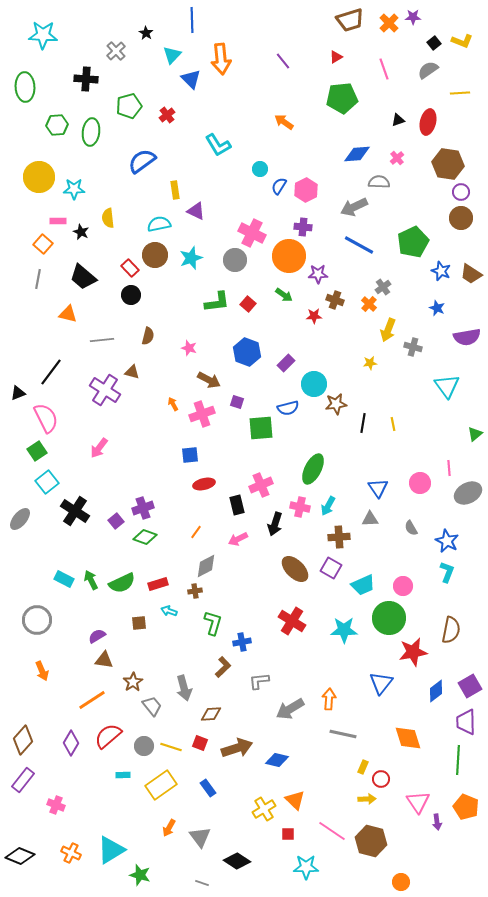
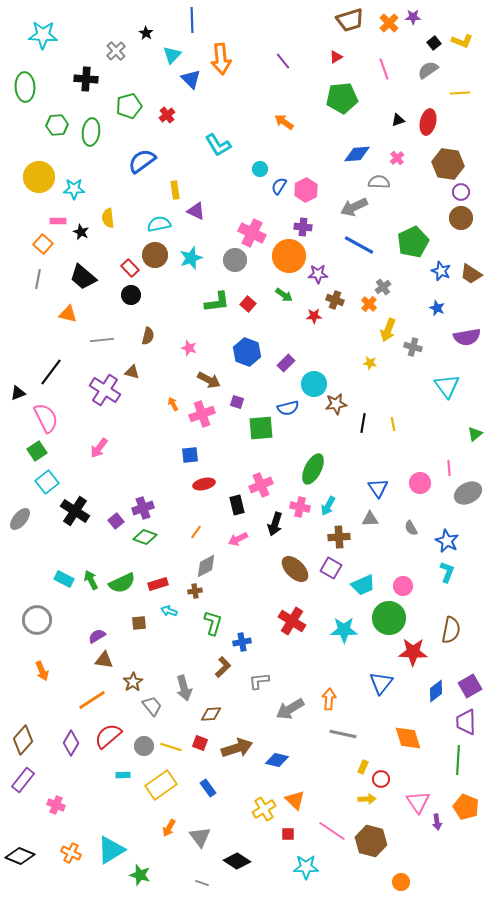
yellow star at (370, 363): rotated 16 degrees clockwise
red star at (413, 652): rotated 12 degrees clockwise
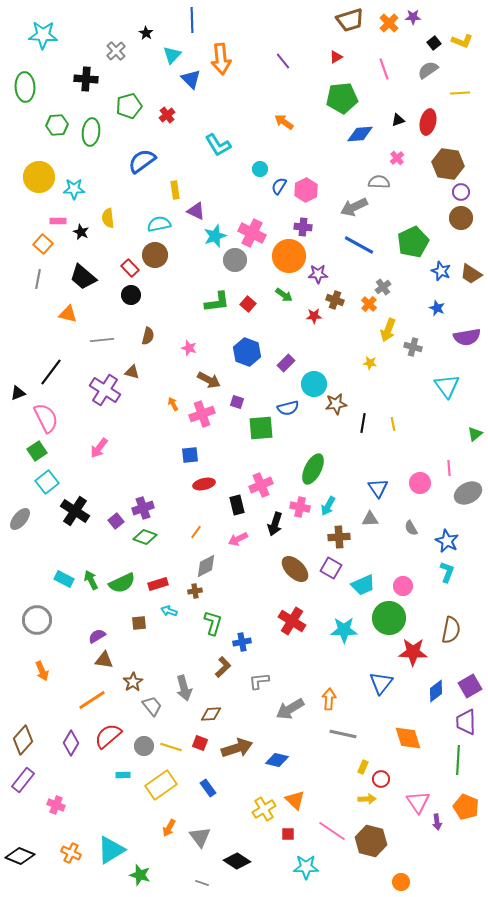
blue diamond at (357, 154): moved 3 px right, 20 px up
cyan star at (191, 258): moved 24 px right, 22 px up
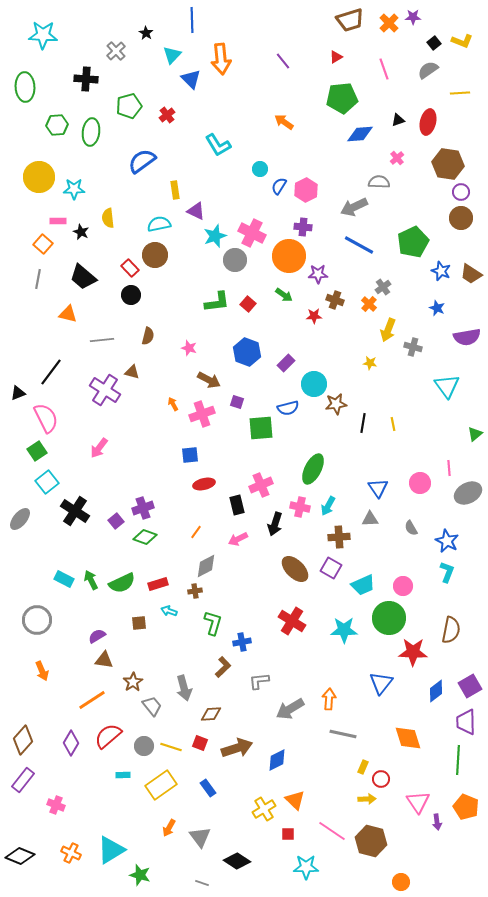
blue diamond at (277, 760): rotated 40 degrees counterclockwise
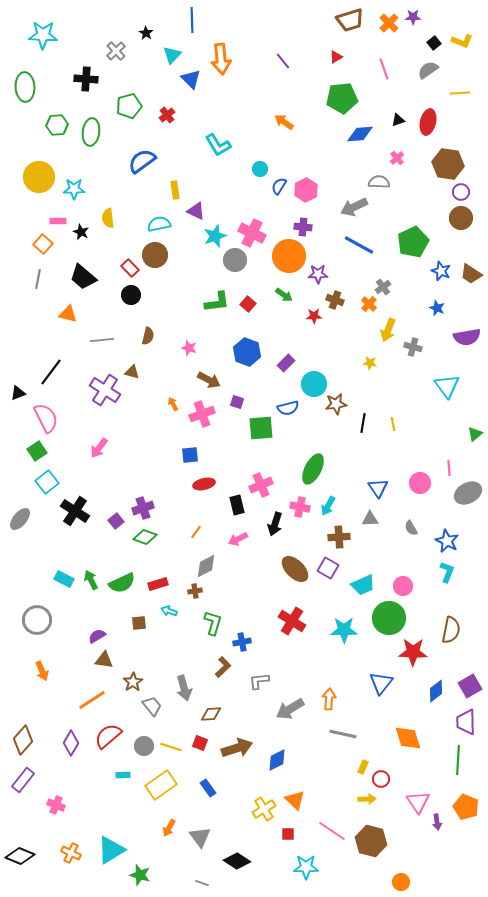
purple square at (331, 568): moved 3 px left
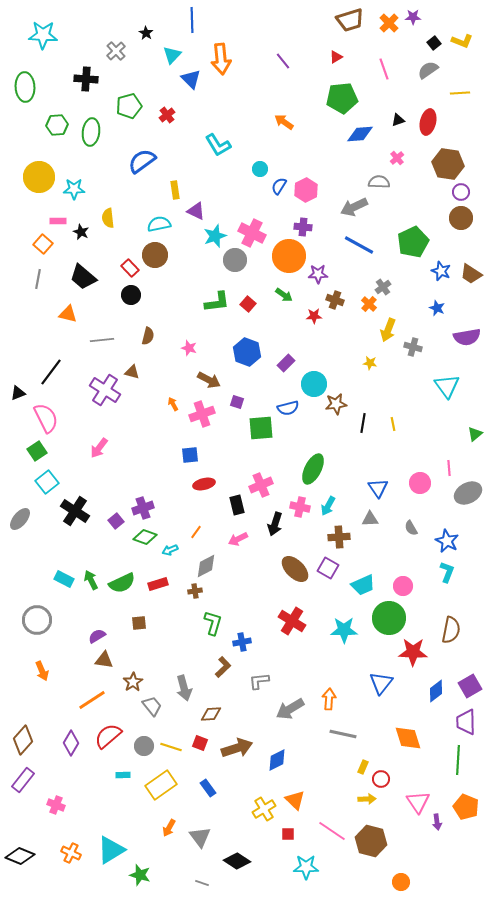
cyan arrow at (169, 611): moved 1 px right, 61 px up; rotated 42 degrees counterclockwise
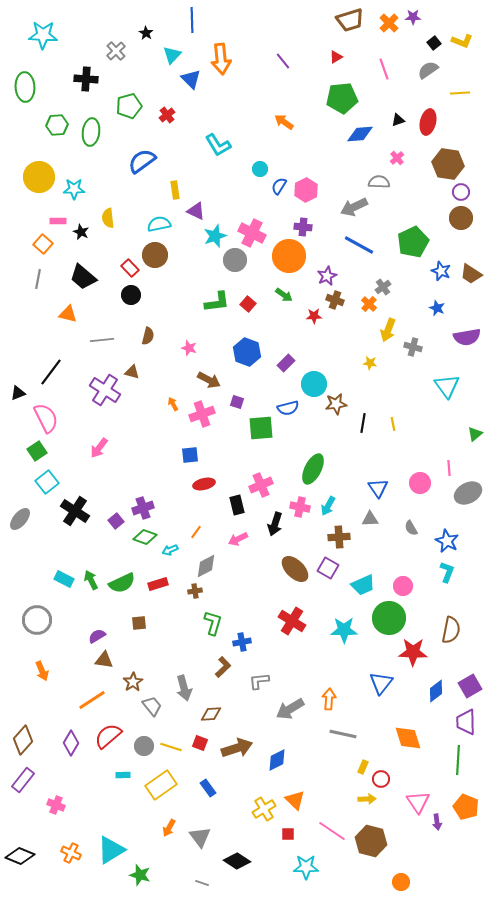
purple star at (318, 274): moved 9 px right, 2 px down; rotated 24 degrees counterclockwise
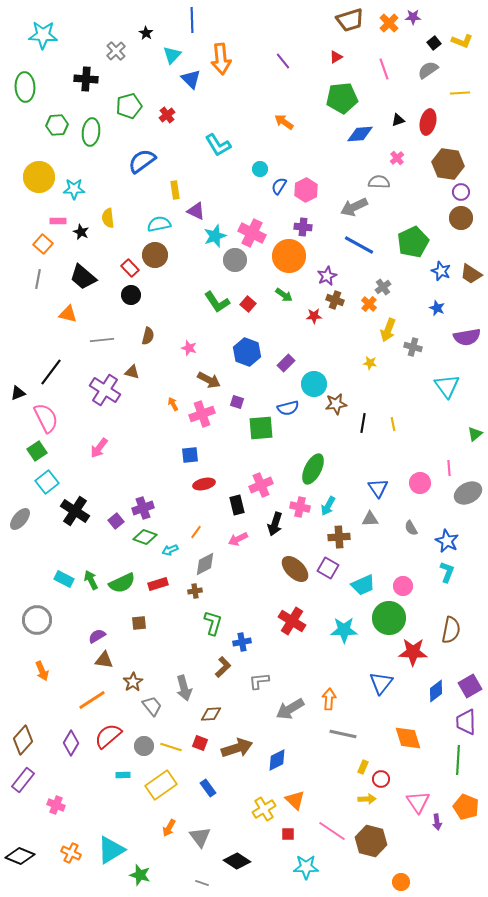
green L-shape at (217, 302): rotated 64 degrees clockwise
gray diamond at (206, 566): moved 1 px left, 2 px up
